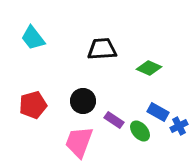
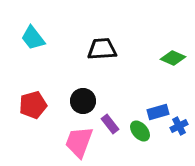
green diamond: moved 24 px right, 10 px up
blue rectangle: rotated 45 degrees counterclockwise
purple rectangle: moved 4 px left, 4 px down; rotated 18 degrees clockwise
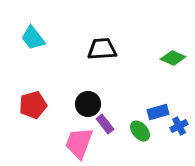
black circle: moved 5 px right, 3 px down
purple rectangle: moved 5 px left
pink trapezoid: moved 1 px down
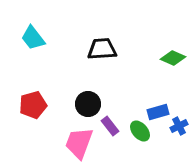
purple rectangle: moved 5 px right, 2 px down
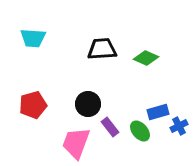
cyan trapezoid: rotated 48 degrees counterclockwise
green diamond: moved 27 px left
purple rectangle: moved 1 px down
pink trapezoid: moved 3 px left
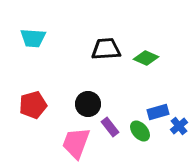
black trapezoid: moved 4 px right
blue cross: rotated 12 degrees counterclockwise
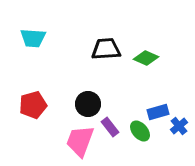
pink trapezoid: moved 4 px right, 2 px up
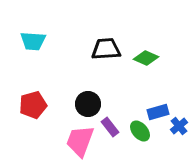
cyan trapezoid: moved 3 px down
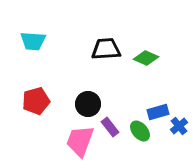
red pentagon: moved 3 px right, 4 px up
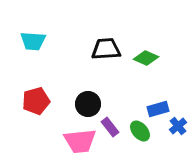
blue rectangle: moved 3 px up
blue cross: moved 1 px left
pink trapezoid: rotated 116 degrees counterclockwise
